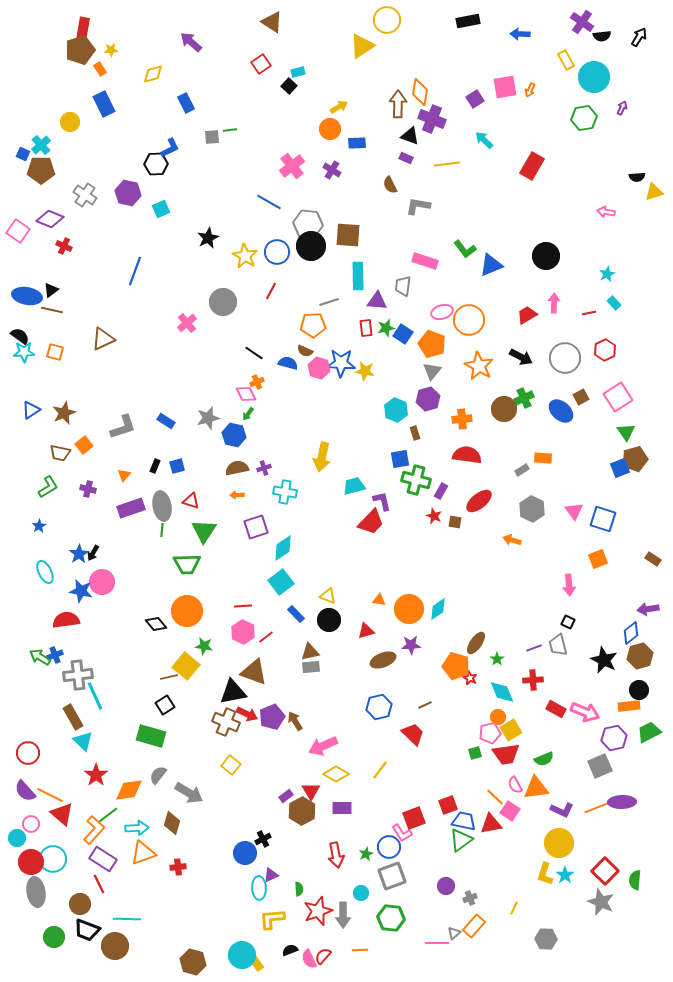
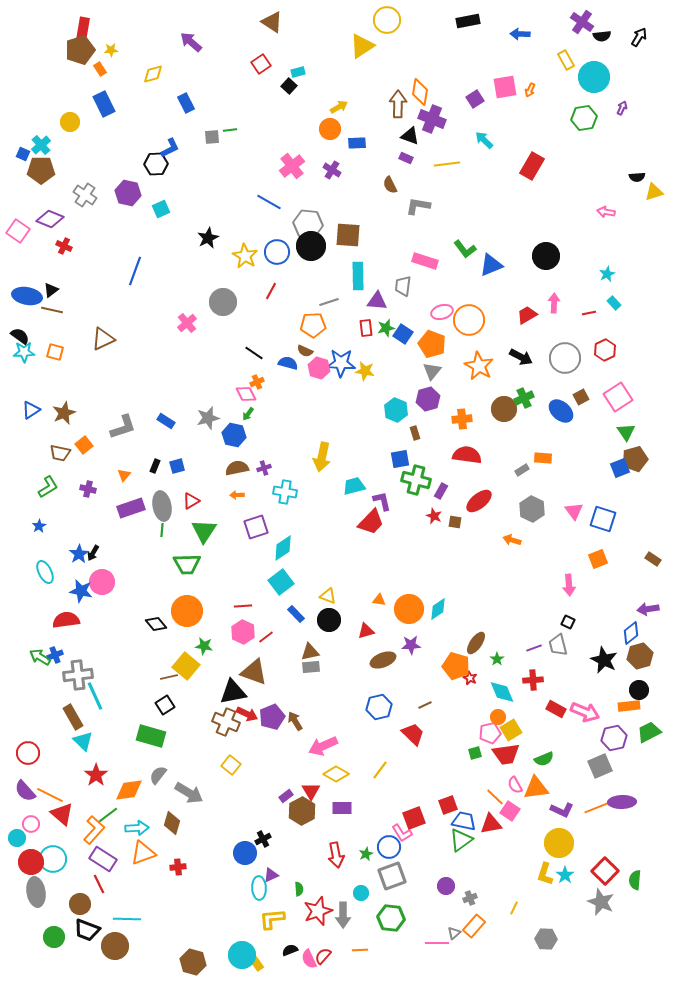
red triangle at (191, 501): rotated 48 degrees counterclockwise
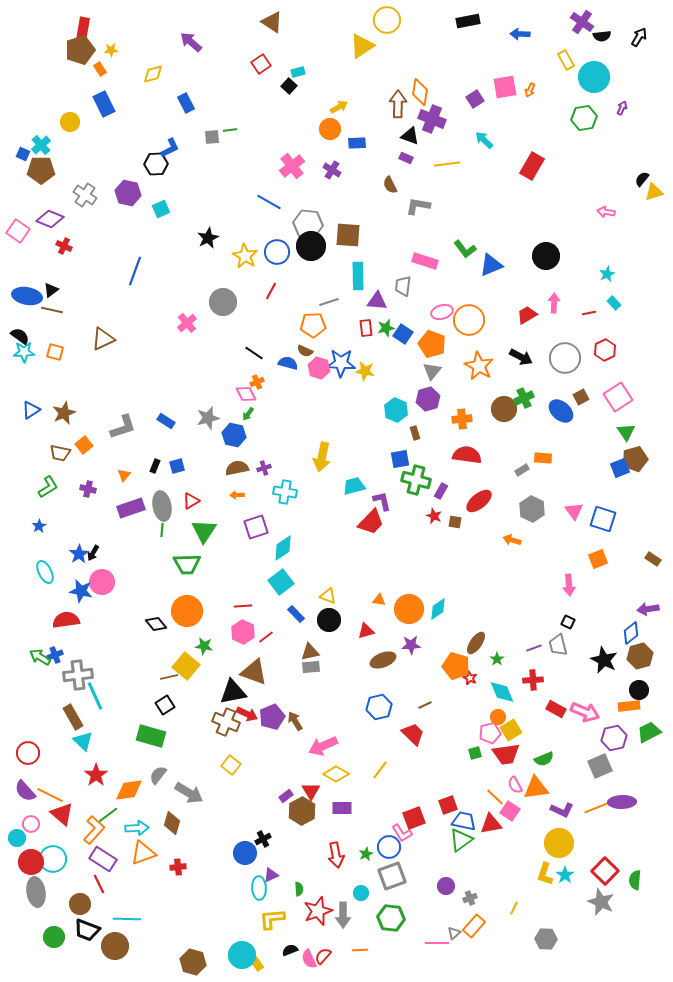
black semicircle at (637, 177): moved 5 px right, 2 px down; rotated 133 degrees clockwise
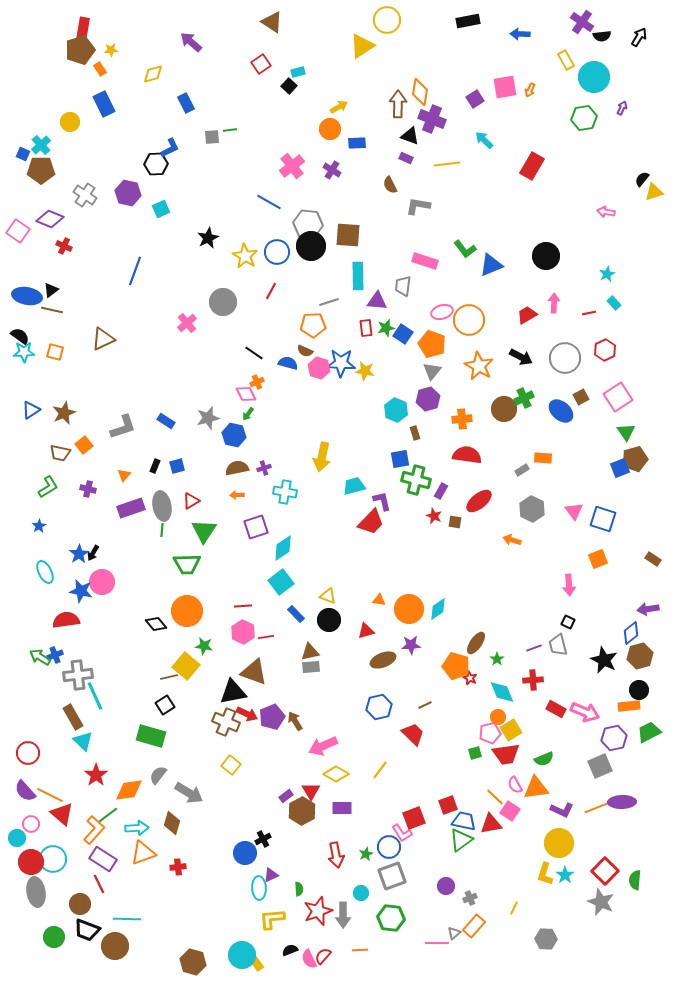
red line at (266, 637): rotated 28 degrees clockwise
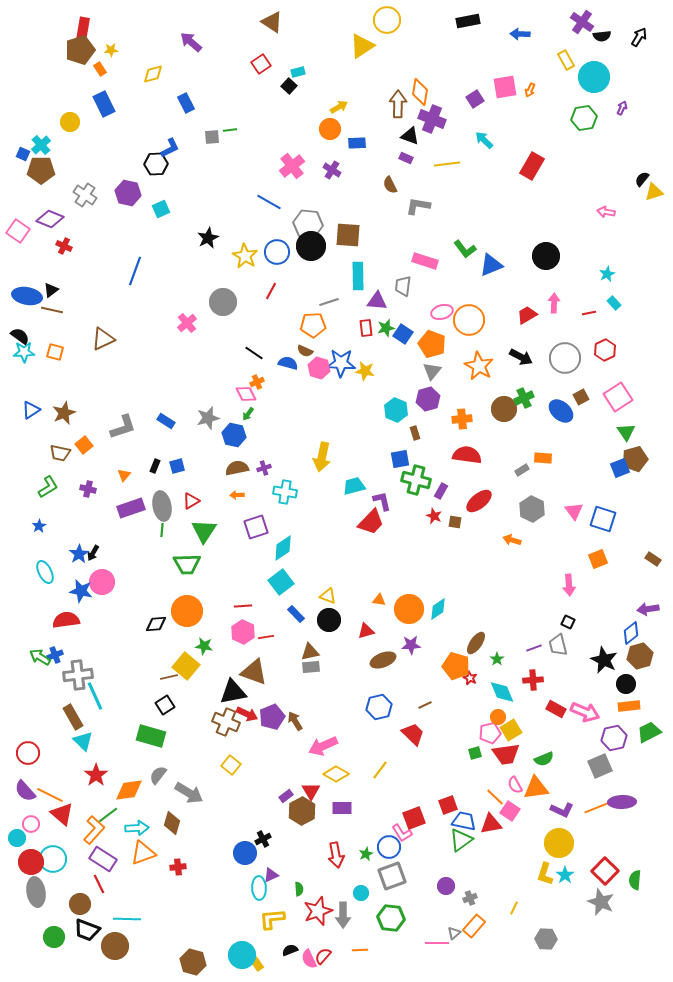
black diamond at (156, 624): rotated 55 degrees counterclockwise
black circle at (639, 690): moved 13 px left, 6 px up
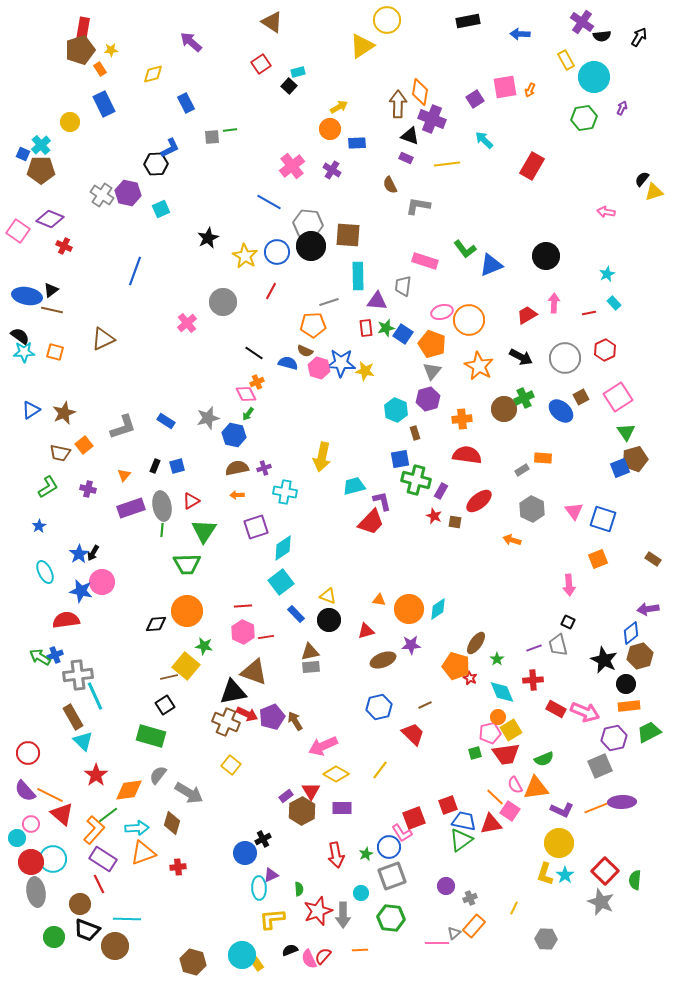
gray cross at (85, 195): moved 17 px right
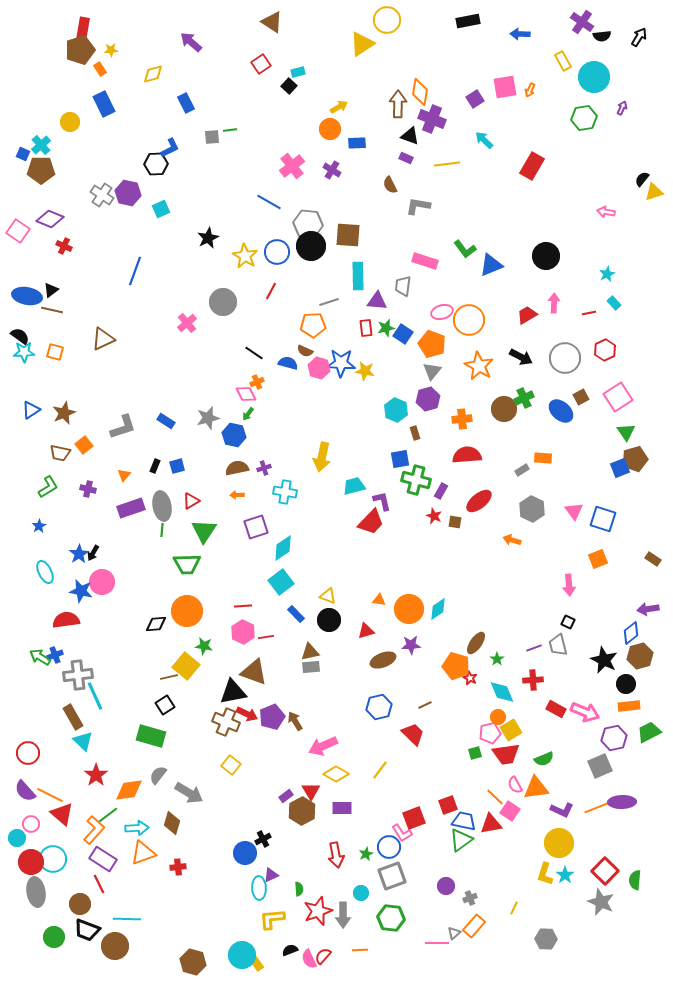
yellow triangle at (362, 46): moved 2 px up
yellow rectangle at (566, 60): moved 3 px left, 1 px down
red semicircle at (467, 455): rotated 12 degrees counterclockwise
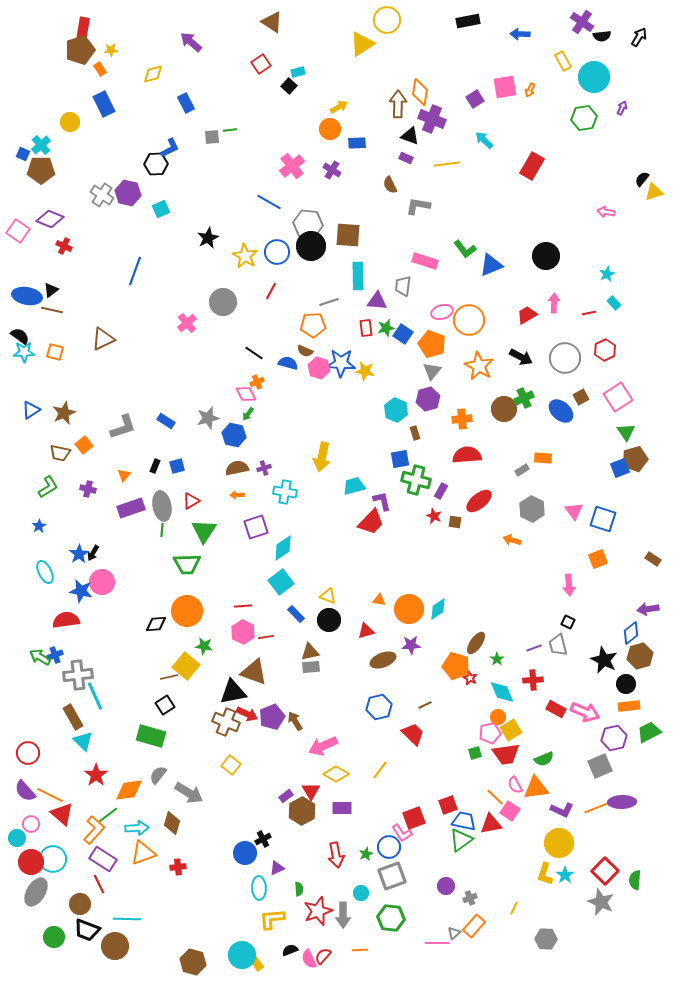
purple triangle at (271, 875): moved 6 px right, 7 px up
gray ellipse at (36, 892): rotated 40 degrees clockwise
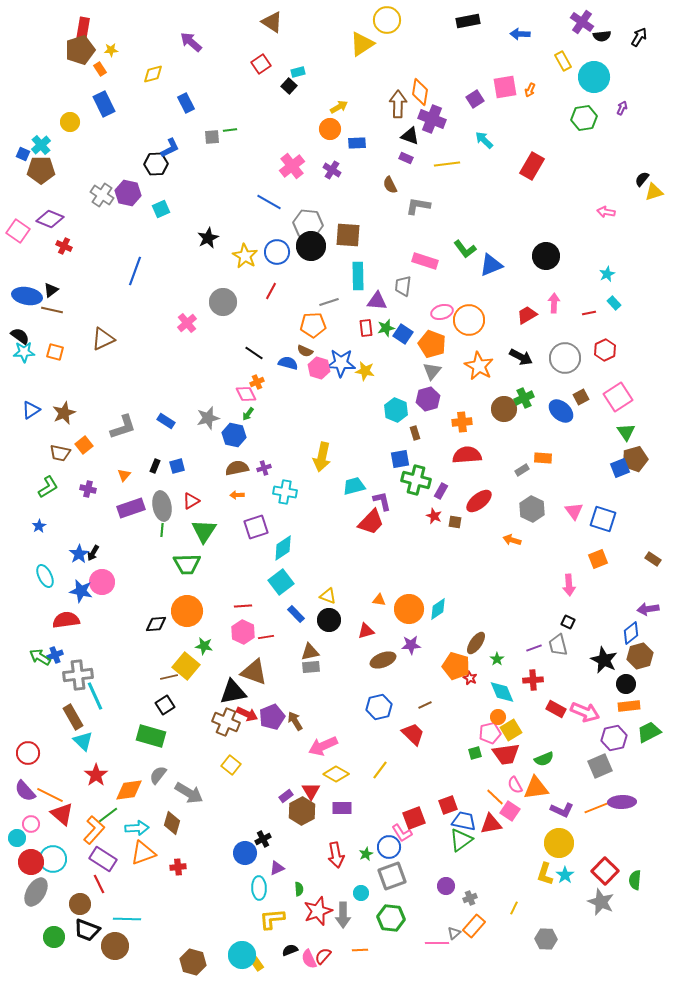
orange cross at (462, 419): moved 3 px down
cyan ellipse at (45, 572): moved 4 px down
